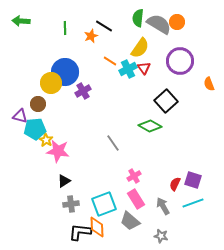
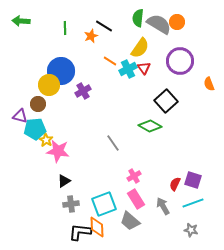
blue circle: moved 4 px left, 1 px up
yellow circle: moved 2 px left, 2 px down
gray star: moved 30 px right, 6 px up
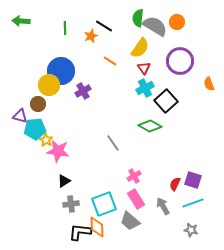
gray semicircle: moved 4 px left, 2 px down
cyan cross: moved 17 px right, 19 px down
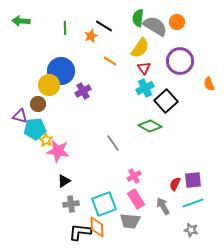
purple square: rotated 24 degrees counterclockwise
gray trapezoid: rotated 35 degrees counterclockwise
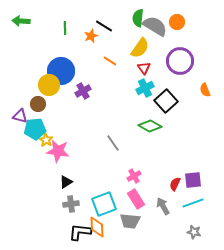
orange semicircle: moved 4 px left, 6 px down
black triangle: moved 2 px right, 1 px down
gray star: moved 3 px right, 2 px down
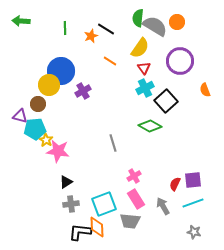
black line: moved 2 px right, 3 px down
gray line: rotated 18 degrees clockwise
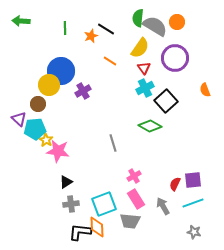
purple circle: moved 5 px left, 3 px up
purple triangle: moved 1 px left, 3 px down; rotated 28 degrees clockwise
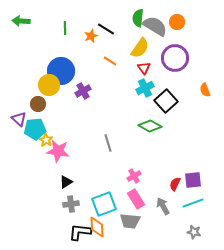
gray line: moved 5 px left
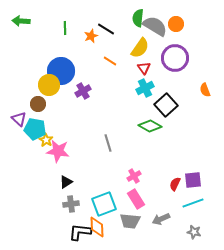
orange circle: moved 1 px left, 2 px down
black square: moved 4 px down
cyan pentagon: rotated 15 degrees clockwise
gray arrow: moved 2 px left, 13 px down; rotated 84 degrees counterclockwise
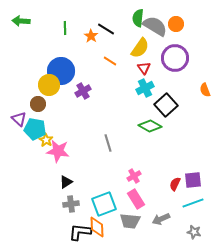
orange star: rotated 16 degrees counterclockwise
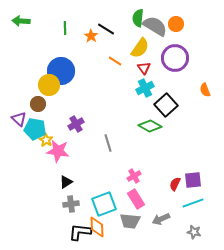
orange line: moved 5 px right
purple cross: moved 7 px left, 33 px down
